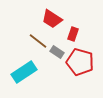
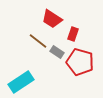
cyan rectangle: moved 3 px left, 10 px down
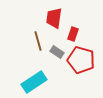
red trapezoid: moved 2 px right, 1 px up; rotated 65 degrees clockwise
brown line: rotated 36 degrees clockwise
red pentagon: moved 1 px right, 2 px up
cyan rectangle: moved 13 px right
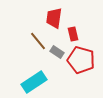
red rectangle: rotated 32 degrees counterclockwise
brown line: rotated 24 degrees counterclockwise
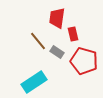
red trapezoid: moved 3 px right
red pentagon: moved 3 px right, 1 px down
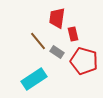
cyan rectangle: moved 3 px up
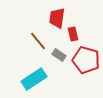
gray rectangle: moved 2 px right, 3 px down
red pentagon: moved 2 px right, 1 px up
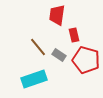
red trapezoid: moved 3 px up
red rectangle: moved 1 px right, 1 px down
brown line: moved 6 px down
cyan rectangle: rotated 15 degrees clockwise
